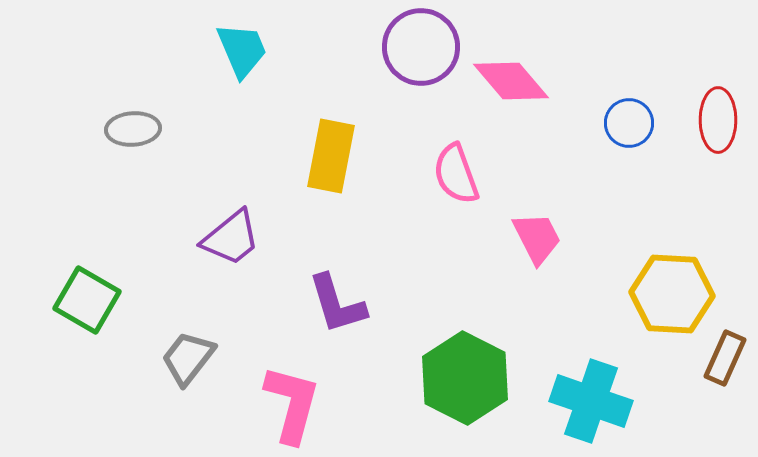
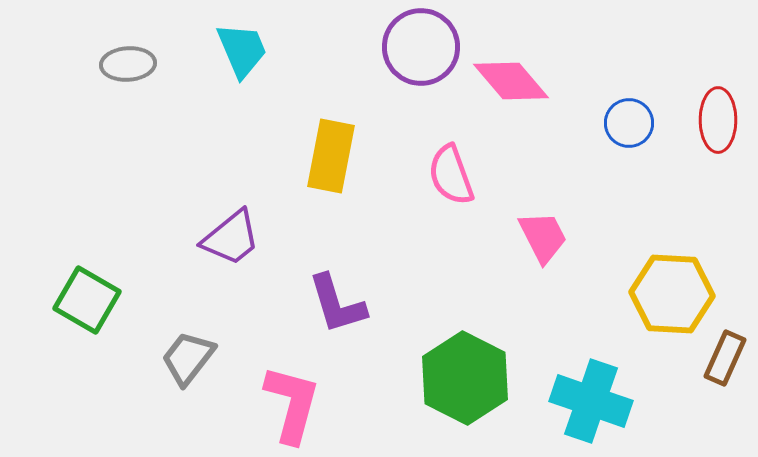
gray ellipse: moved 5 px left, 65 px up
pink semicircle: moved 5 px left, 1 px down
pink trapezoid: moved 6 px right, 1 px up
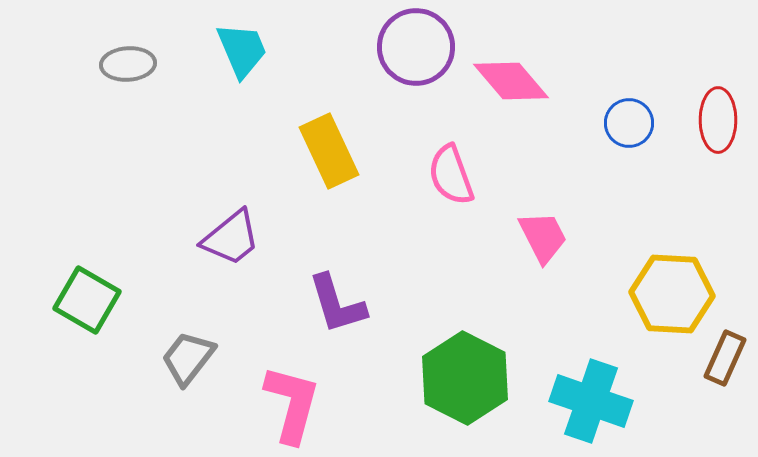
purple circle: moved 5 px left
yellow rectangle: moved 2 px left, 5 px up; rotated 36 degrees counterclockwise
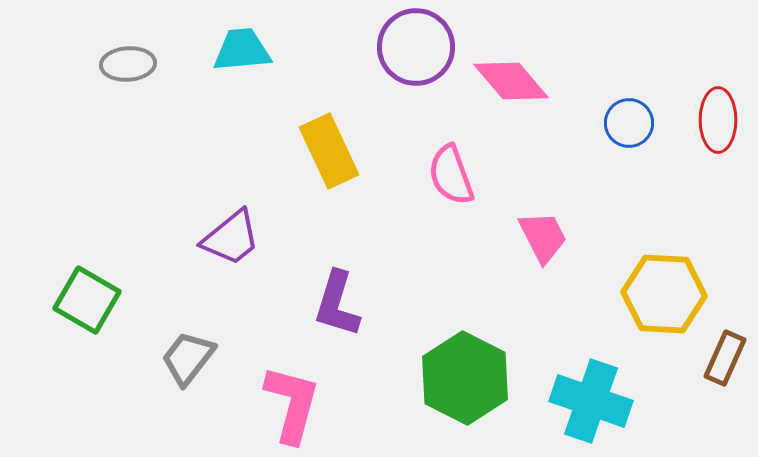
cyan trapezoid: rotated 72 degrees counterclockwise
yellow hexagon: moved 8 px left
purple L-shape: rotated 34 degrees clockwise
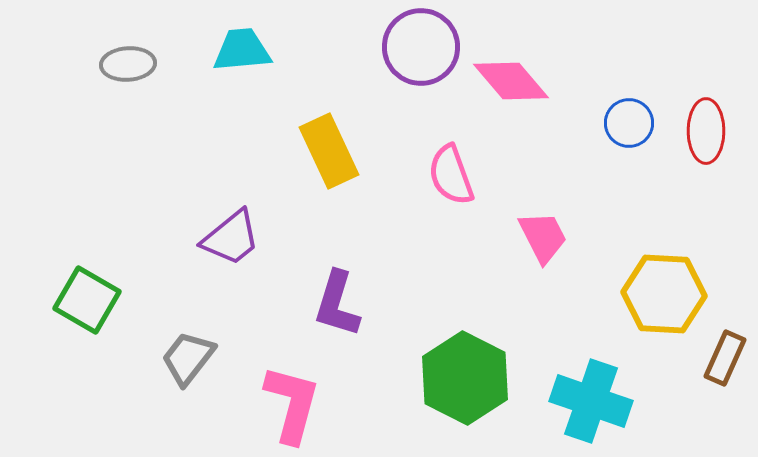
purple circle: moved 5 px right
red ellipse: moved 12 px left, 11 px down
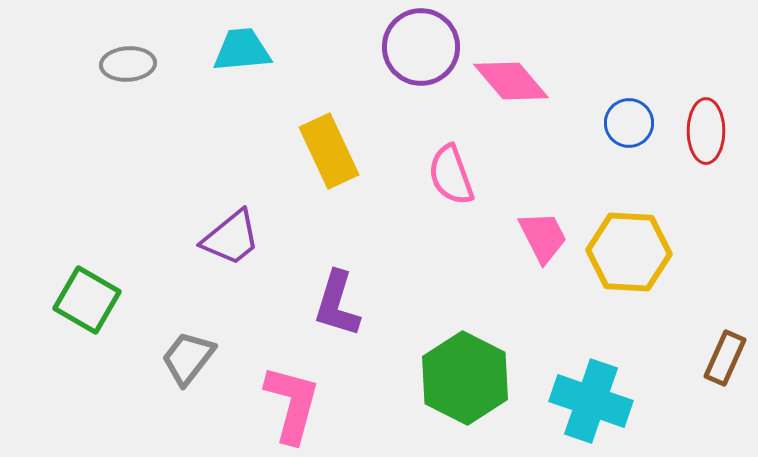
yellow hexagon: moved 35 px left, 42 px up
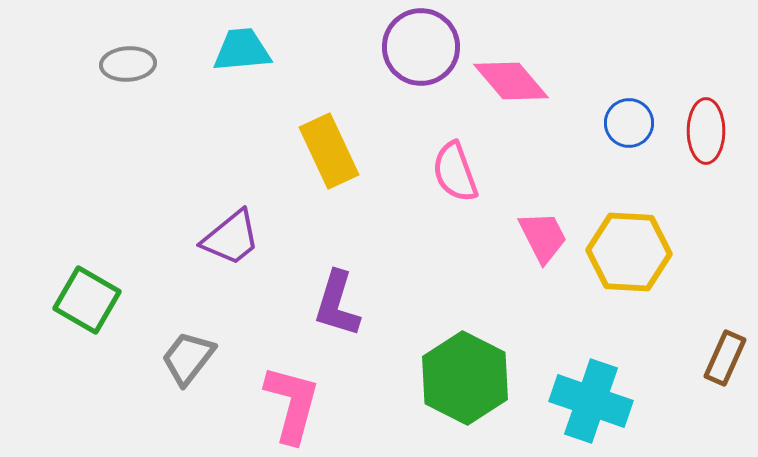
pink semicircle: moved 4 px right, 3 px up
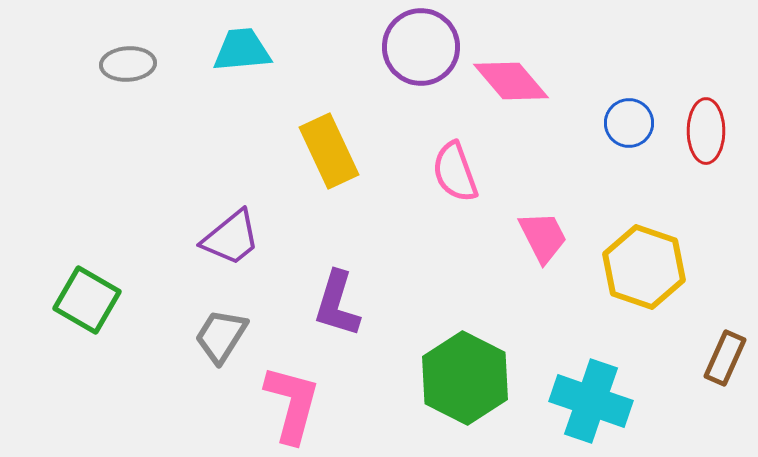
yellow hexagon: moved 15 px right, 15 px down; rotated 16 degrees clockwise
gray trapezoid: moved 33 px right, 22 px up; rotated 6 degrees counterclockwise
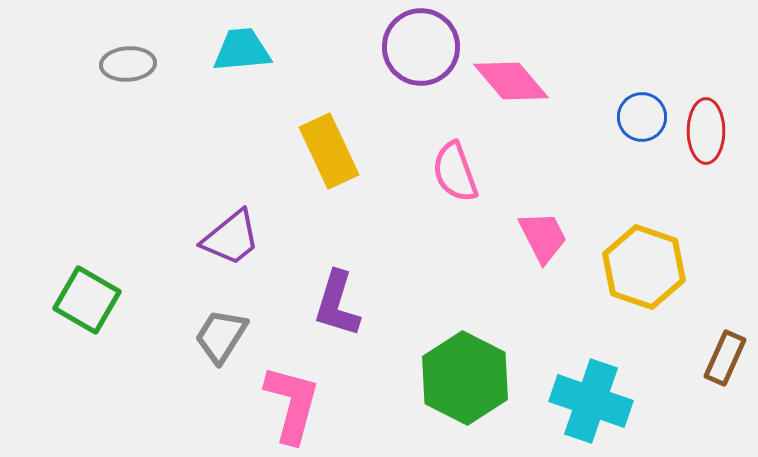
blue circle: moved 13 px right, 6 px up
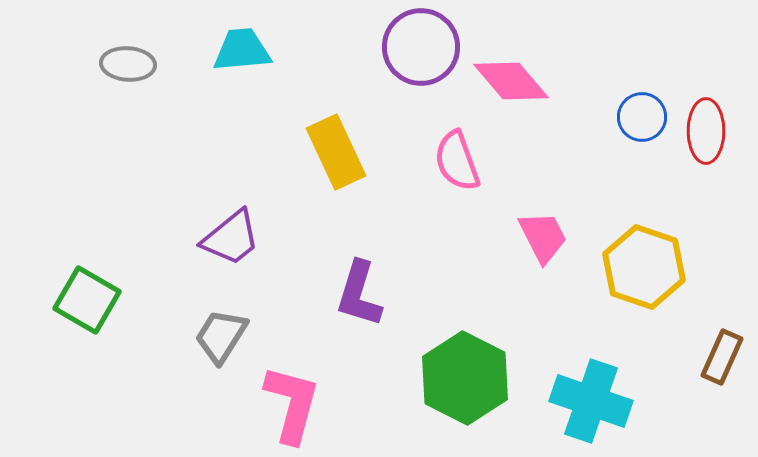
gray ellipse: rotated 8 degrees clockwise
yellow rectangle: moved 7 px right, 1 px down
pink semicircle: moved 2 px right, 11 px up
purple L-shape: moved 22 px right, 10 px up
brown rectangle: moved 3 px left, 1 px up
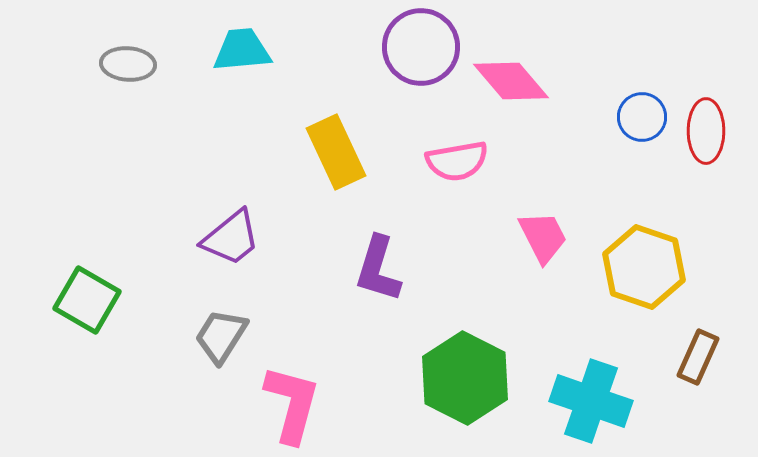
pink semicircle: rotated 80 degrees counterclockwise
purple L-shape: moved 19 px right, 25 px up
brown rectangle: moved 24 px left
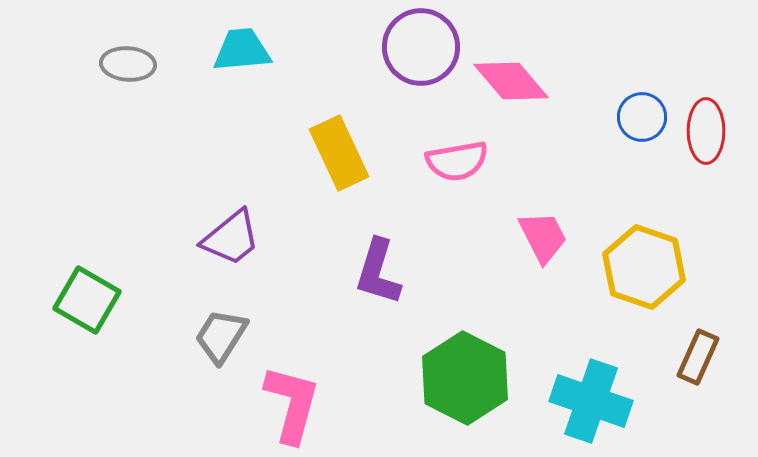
yellow rectangle: moved 3 px right, 1 px down
purple L-shape: moved 3 px down
